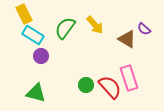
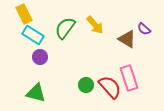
purple circle: moved 1 px left, 1 px down
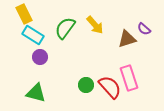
brown triangle: rotated 48 degrees counterclockwise
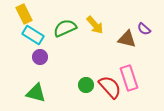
green semicircle: rotated 30 degrees clockwise
brown triangle: rotated 30 degrees clockwise
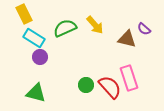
cyan rectangle: moved 1 px right, 3 px down
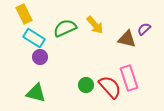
purple semicircle: rotated 96 degrees clockwise
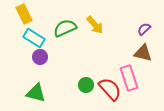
brown triangle: moved 16 px right, 14 px down
red semicircle: moved 2 px down
